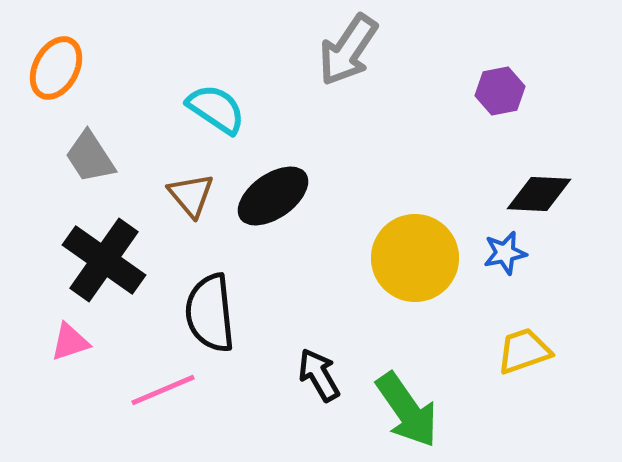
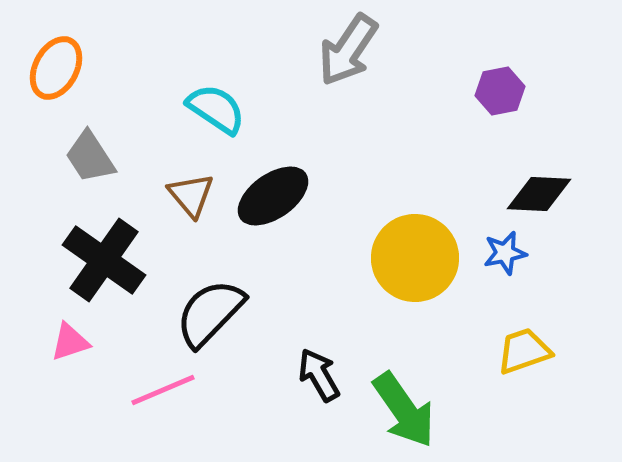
black semicircle: rotated 50 degrees clockwise
green arrow: moved 3 px left
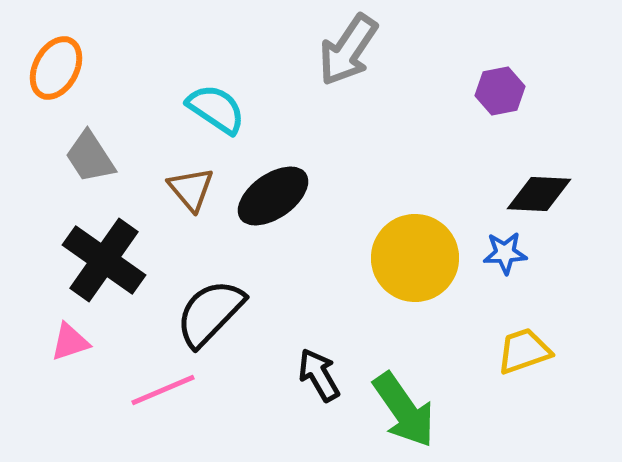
brown triangle: moved 6 px up
blue star: rotated 9 degrees clockwise
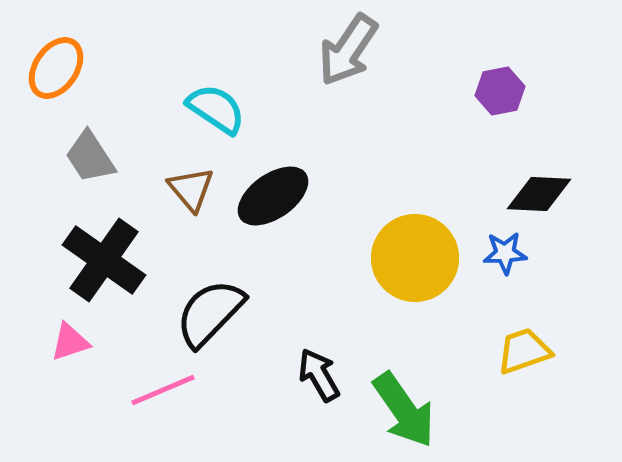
orange ellipse: rotated 6 degrees clockwise
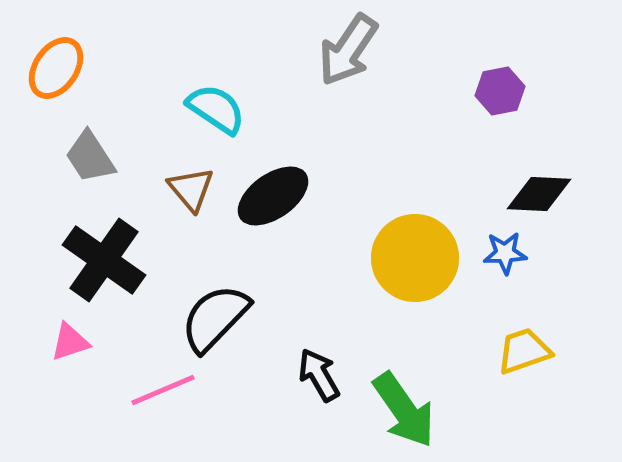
black semicircle: moved 5 px right, 5 px down
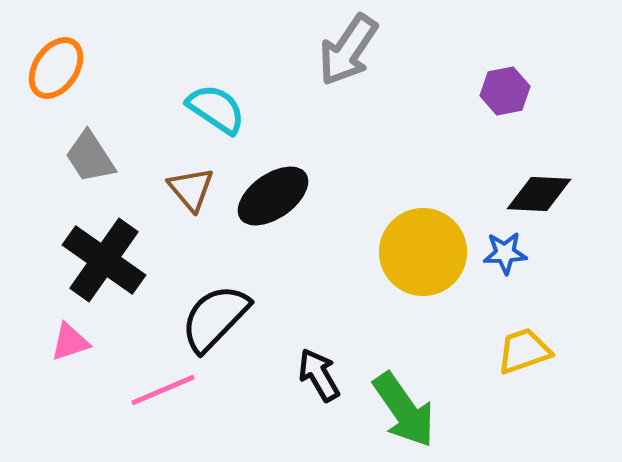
purple hexagon: moved 5 px right
yellow circle: moved 8 px right, 6 px up
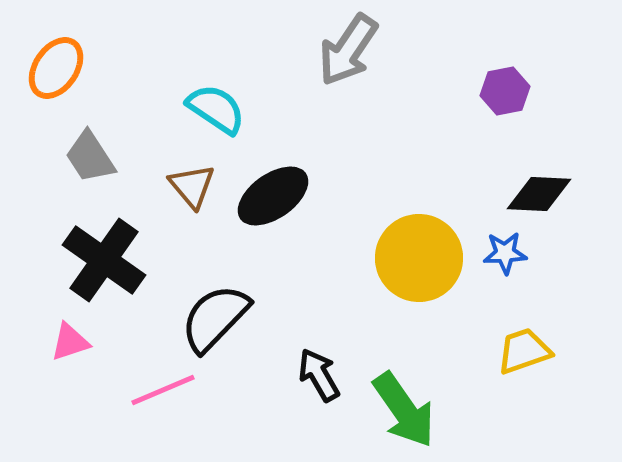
brown triangle: moved 1 px right, 3 px up
yellow circle: moved 4 px left, 6 px down
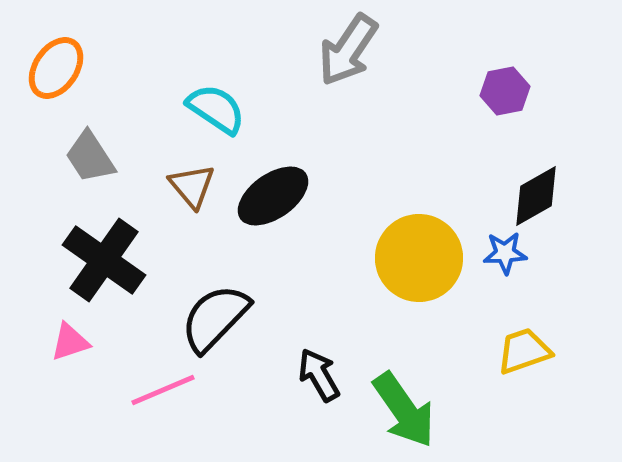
black diamond: moved 3 px left, 2 px down; rotated 32 degrees counterclockwise
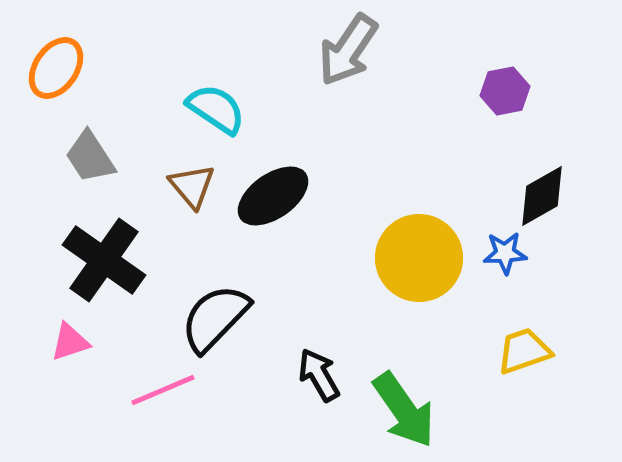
black diamond: moved 6 px right
